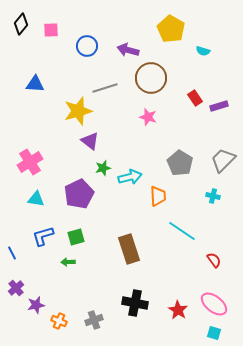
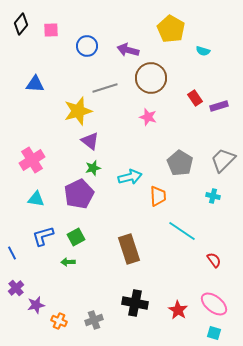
pink cross: moved 2 px right, 2 px up
green star: moved 10 px left
green square: rotated 12 degrees counterclockwise
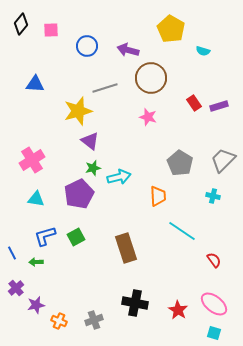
red rectangle: moved 1 px left, 5 px down
cyan arrow: moved 11 px left
blue L-shape: moved 2 px right
brown rectangle: moved 3 px left, 1 px up
green arrow: moved 32 px left
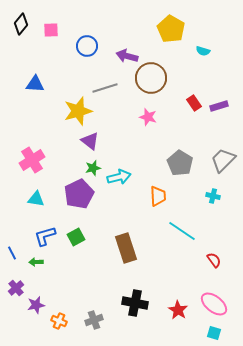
purple arrow: moved 1 px left, 6 px down
